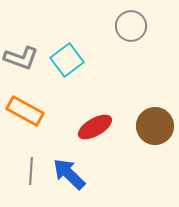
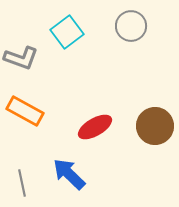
cyan square: moved 28 px up
gray line: moved 9 px left, 12 px down; rotated 16 degrees counterclockwise
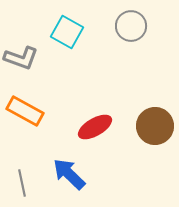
cyan square: rotated 24 degrees counterclockwise
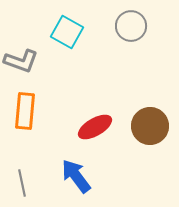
gray L-shape: moved 3 px down
orange rectangle: rotated 66 degrees clockwise
brown circle: moved 5 px left
blue arrow: moved 7 px right, 2 px down; rotated 9 degrees clockwise
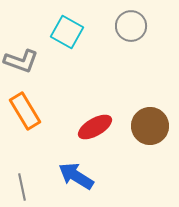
orange rectangle: rotated 36 degrees counterclockwise
blue arrow: rotated 21 degrees counterclockwise
gray line: moved 4 px down
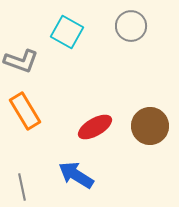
blue arrow: moved 1 px up
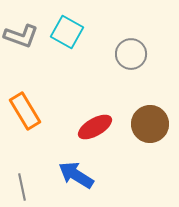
gray circle: moved 28 px down
gray L-shape: moved 25 px up
brown circle: moved 2 px up
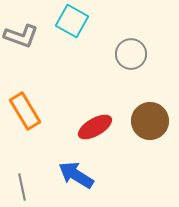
cyan square: moved 5 px right, 11 px up
brown circle: moved 3 px up
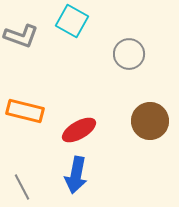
gray circle: moved 2 px left
orange rectangle: rotated 45 degrees counterclockwise
red ellipse: moved 16 px left, 3 px down
blue arrow: rotated 111 degrees counterclockwise
gray line: rotated 16 degrees counterclockwise
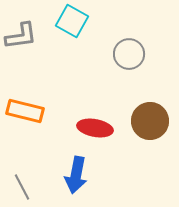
gray L-shape: rotated 28 degrees counterclockwise
red ellipse: moved 16 px right, 2 px up; rotated 40 degrees clockwise
